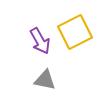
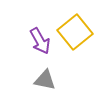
yellow square: rotated 12 degrees counterclockwise
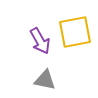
yellow square: rotated 28 degrees clockwise
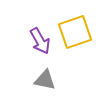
yellow square: rotated 8 degrees counterclockwise
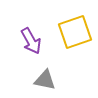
purple arrow: moved 9 px left
